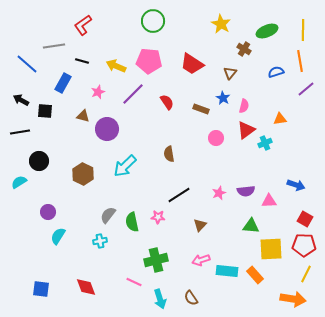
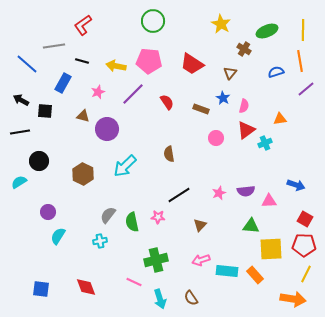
yellow arrow at (116, 66): rotated 12 degrees counterclockwise
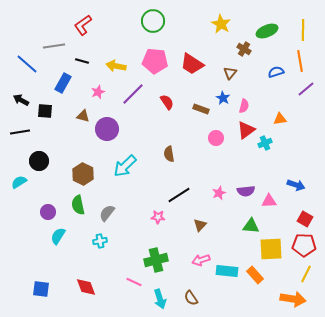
pink pentagon at (149, 61): moved 6 px right
gray semicircle at (108, 215): moved 1 px left, 2 px up
green semicircle at (132, 222): moved 54 px left, 17 px up
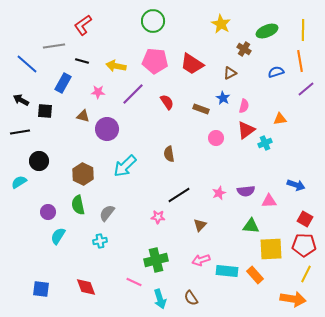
brown triangle at (230, 73): rotated 24 degrees clockwise
pink star at (98, 92): rotated 24 degrees clockwise
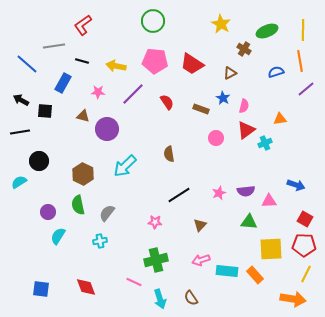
pink star at (158, 217): moved 3 px left, 5 px down
green triangle at (251, 226): moved 2 px left, 4 px up
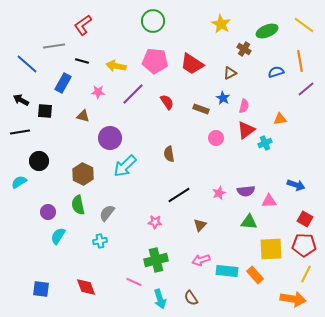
yellow line at (303, 30): moved 1 px right, 5 px up; rotated 55 degrees counterclockwise
purple circle at (107, 129): moved 3 px right, 9 px down
